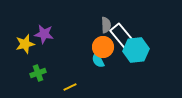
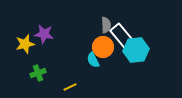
cyan semicircle: moved 5 px left
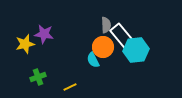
green cross: moved 4 px down
